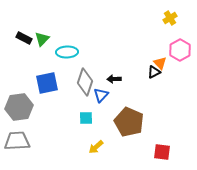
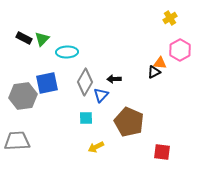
orange triangle: rotated 40 degrees counterclockwise
gray diamond: rotated 12 degrees clockwise
gray hexagon: moved 4 px right, 11 px up
yellow arrow: rotated 14 degrees clockwise
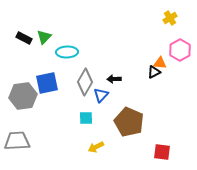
green triangle: moved 2 px right, 2 px up
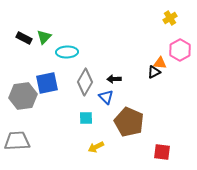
blue triangle: moved 5 px right, 2 px down; rotated 28 degrees counterclockwise
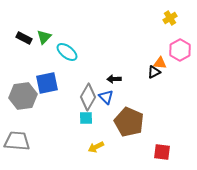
cyan ellipse: rotated 40 degrees clockwise
gray diamond: moved 3 px right, 15 px down
gray trapezoid: rotated 8 degrees clockwise
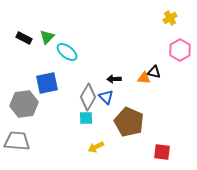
green triangle: moved 3 px right
orange triangle: moved 16 px left, 15 px down
black triangle: rotated 40 degrees clockwise
gray hexagon: moved 1 px right, 8 px down
